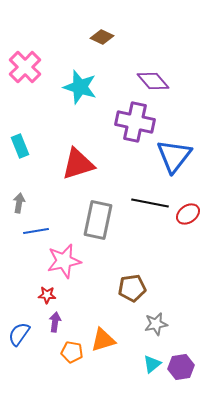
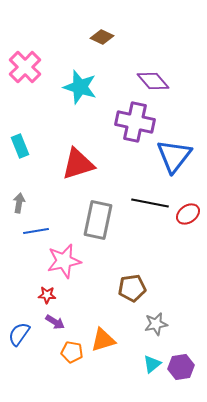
purple arrow: rotated 114 degrees clockwise
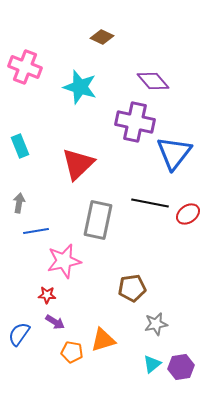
pink cross: rotated 24 degrees counterclockwise
blue triangle: moved 3 px up
red triangle: rotated 27 degrees counterclockwise
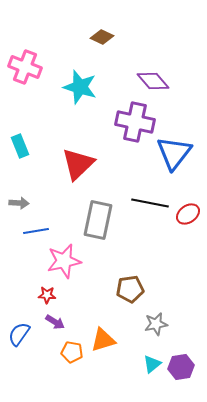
gray arrow: rotated 84 degrees clockwise
brown pentagon: moved 2 px left, 1 px down
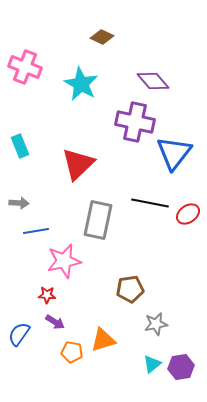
cyan star: moved 1 px right, 3 px up; rotated 12 degrees clockwise
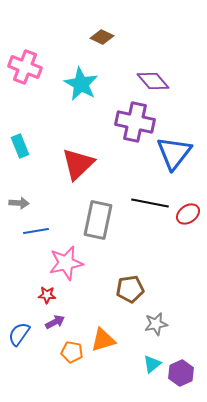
pink star: moved 2 px right, 2 px down
purple arrow: rotated 60 degrees counterclockwise
purple hexagon: moved 6 px down; rotated 15 degrees counterclockwise
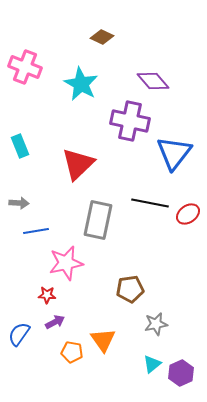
purple cross: moved 5 px left, 1 px up
orange triangle: rotated 48 degrees counterclockwise
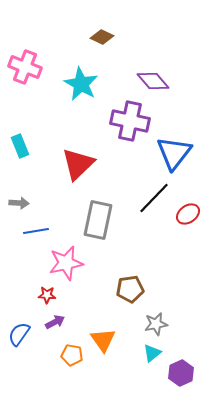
black line: moved 4 px right, 5 px up; rotated 57 degrees counterclockwise
orange pentagon: moved 3 px down
cyan triangle: moved 11 px up
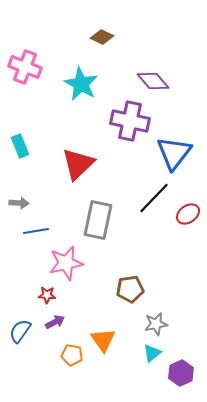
blue semicircle: moved 1 px right, 3 px up
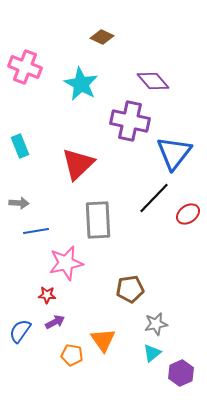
gray rectangle: rotated 15 degrees counterclockwise
